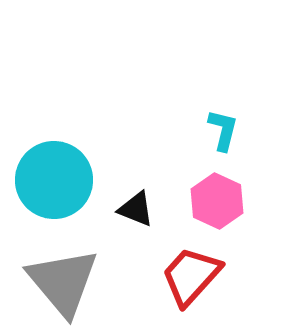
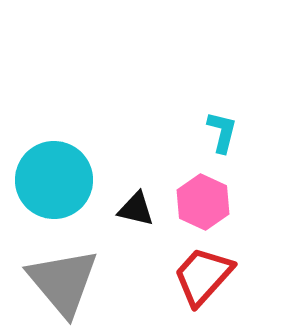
cyan L-shape: moved 1 px left, 2 px down
pink hexagon: moved 14 px left, 1 px down
black triangle: rotated 9 degrees counterclockwise
red trapezoid: moved 12 px right
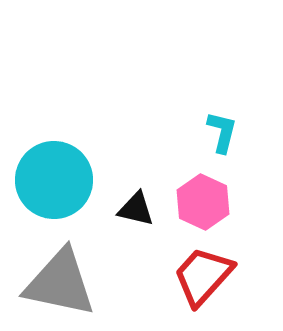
gray triangle: moved 3 px left, 1 px down; rotated 38 degrees counterclockwise
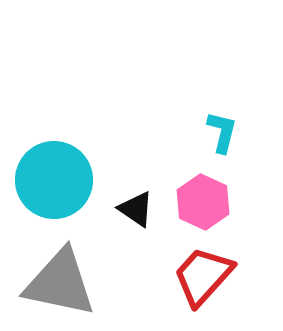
black triangle: rotated 21 degrees clockwise
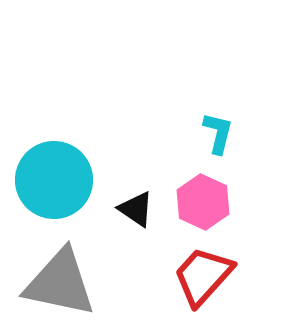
cyan L-shape: moved 4 px left, 1 px down
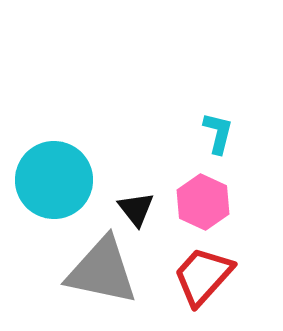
black triangle: rotated 18 degrees clockwise
gray triangle: moved 42 px right, 12 px up
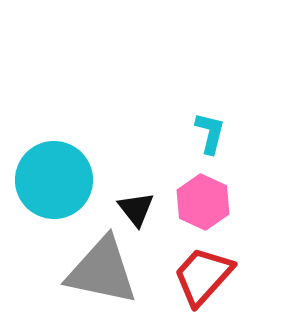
cyan L-shape: moved 8 px left
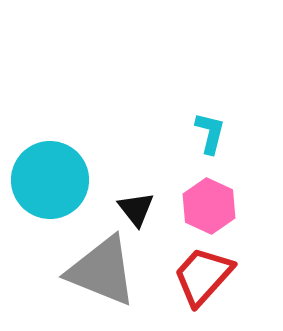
cyan circle: moved 4 px left
pink hexagon: moved 6 px right, 4 px down
gray triangle: rotated 10 degrees clockwise
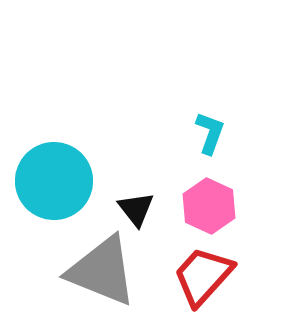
cyan L-shape: rotated 6 degrees clockwise
cyan circle: moved 4 px right, 1 px down
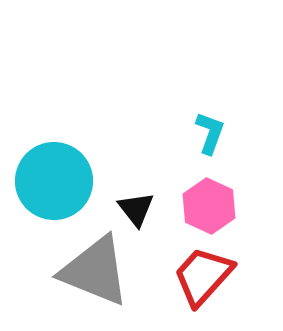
gray triangle: moved 7 px left
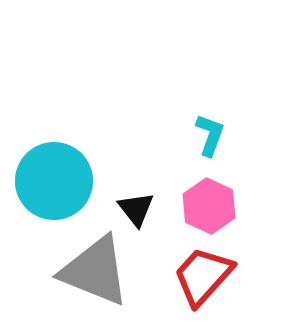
cyan L-shape: moved 2 px down
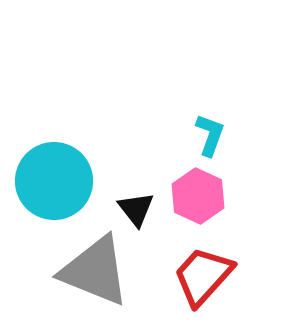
pink hexagon: moved 11 px left, 10 px up
